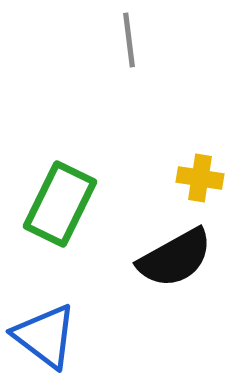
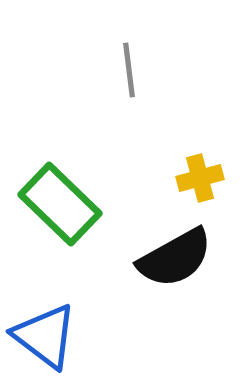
gray line: moved 30 px down
yellow cross: rotated 24 degrees counterclockwise
green rectangle: rotated 72 degrees counterclockwise
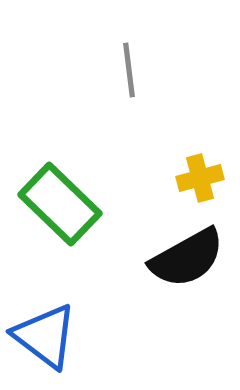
black semicircle: moved 12 px right
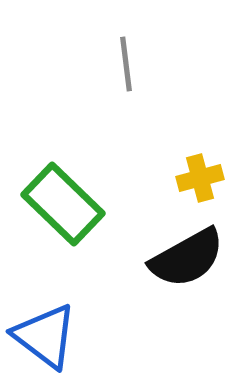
gray line: moved 3 px left, 6 px up
green rectangle: moved 3 px right
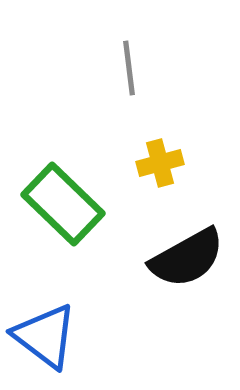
gray line: moved 3 px right, 4 px down
yellow cross: moved 40 px left, 15 px up
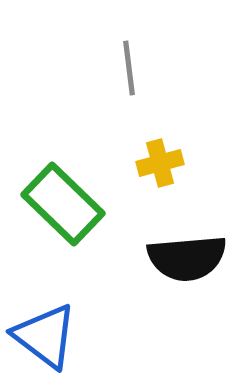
black semicircle: rotated 24 degrees clockwise
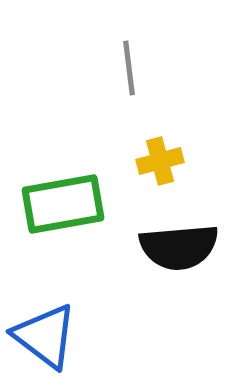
yellow cross: moved 2 px up
green rectangle: rotated 54 degrees counterclockwise
black semicircle: moved 8 px left, 11 px up
